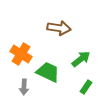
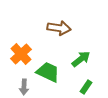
orange cross: rotated 15 degrees clockwise
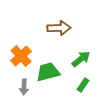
brown arrow: rotated 10 degrees counterclockwise
orange cross: moved 2 px down
green trapezoid: rotated 40 degrees counterclockwise
green rectangle: moved 3 px left, 2 px up
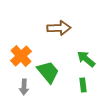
green arrow: moved 5 px right; rotated 102 degrees counterclockwise
green trapezoid: rotated 65 degrees clockwise
green rectangle: rotated 40 degrees counterclockwise
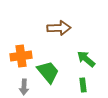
orange cross: rotated 35 degrees clockwise
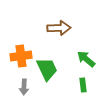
green trapezoid: moved 1 px left, 3 px up; rotated 15 degrees clockwise
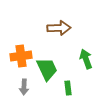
green arrow: rotated 30 degrees clockwise
green rectangle: moved 15 px left, 3 px down
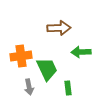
green arrow: moved 5 px left, 7 px up; rotated 72 degrees counterclockwise
gray arrow: moved 5 px right; rotated 14 degrees counterclockwise
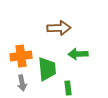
green arrow: moved 3 px left, 2 px down
green trapezoid: rotated 20 degrees clockwise
gray arrow: moved 7 px left, 4 px up
